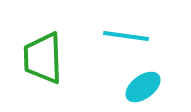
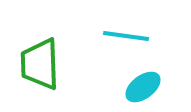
green trapezoid: moved 3 px left, 6 px down
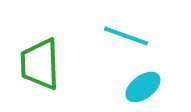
cyan line: rotated 12 degrees clockwise
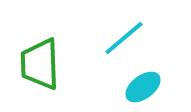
cyan line: moved 2 px left, 2 px down; rotated 60 degrees counterclockwise
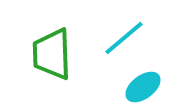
green trapezoid: moved 12 px right, 10 px up
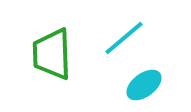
cyan ellipse: moved 1 px right, 2 px up
